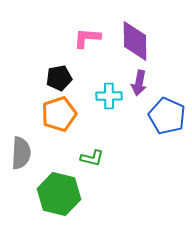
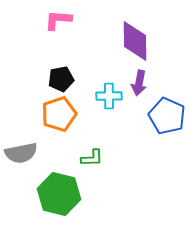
pink L-shape: moved 29 px left, 18 px up
black pentagon: moved 2 px right, 1 px down
gray semicircle: rotated 76 degrees clockwise
green L-shape: rotated 15 degrees counterclockwise
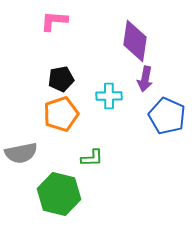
pink L-shape: moved 4 px left, 1 px down
purple diamond: rotated 9 degrees clockwise
purple arrow: moved 6 px right, 4 px up
orange pentagon: moved 2 px right
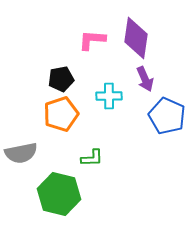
pink L-shape: moved 38 px right, 19 px down
purple diamond: moved 1 px right, 3 px up
purple arrow: rotated 35 degrees counterclockwise
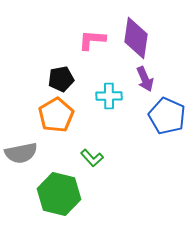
orange pentagon: moved 5 px left, 1 px down; rotated 12 degrees counterclockwise
green L-shape: rotated 50 degrees clockwise
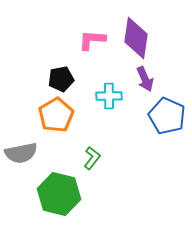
green L-shape: rotated 100 degrees counterclockwise
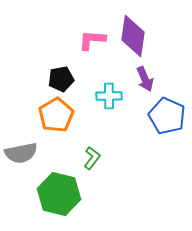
purple diamond: moved 3 px left, 2 px up
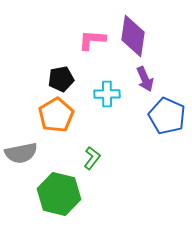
cyan cross: moved 2 px left, 2 px up
